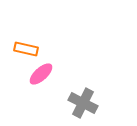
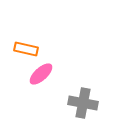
gray cross: rotated 16 degrees counterclockwise
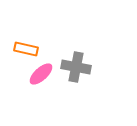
gray cross: moved 7 px left, 36 px up
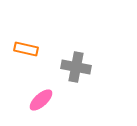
pink ellipse: moved 26 px down
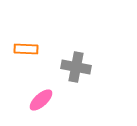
orange rectangle: rotated 10 degrees counterclockwise
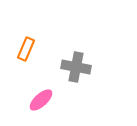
orange rectangle: rotated 70 degrees counterclockwise
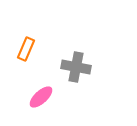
pink ellipse: moved 3 px up
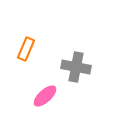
pink ellipse: moved 4 px right, 1 px up
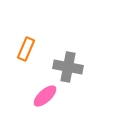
gray cross: moved 8 px left
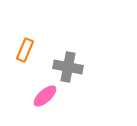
orange rectangle: moved 1 px left, 1 px down
